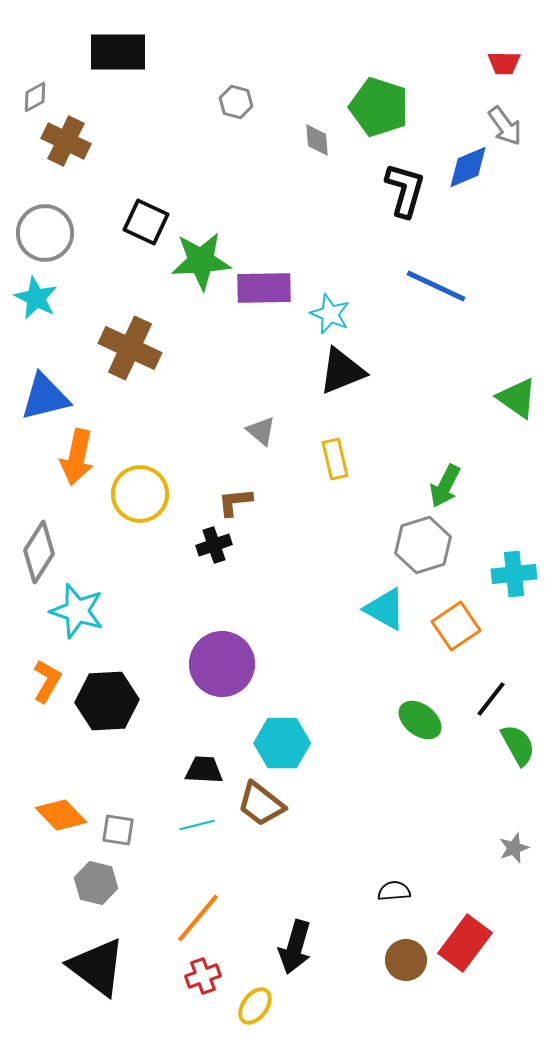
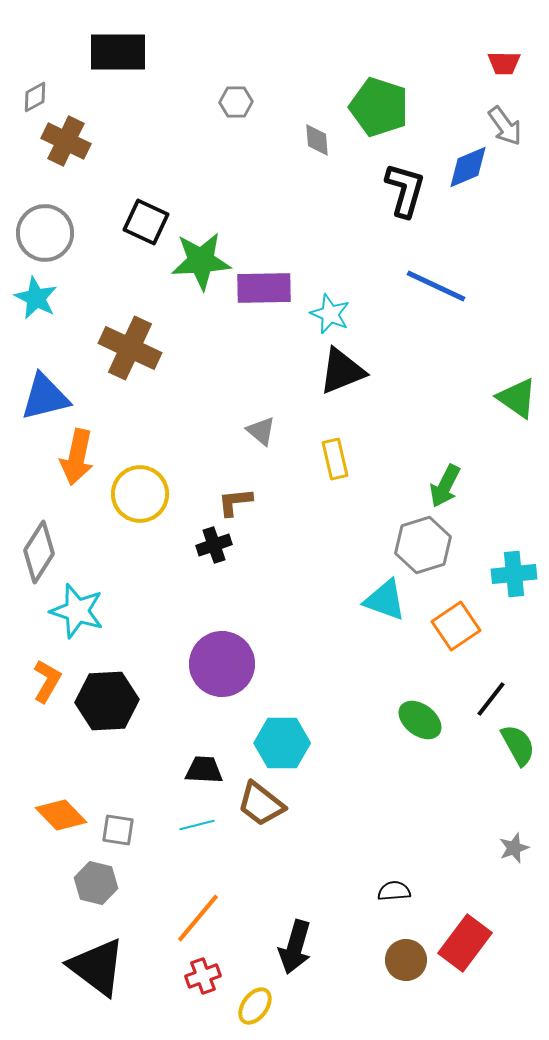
gray hexagon at (236, 102): rotated 16 degrees counterclockwise
cyan triangle at (385, 609): moved 9 px up; rotated 9 degrees counterclockwise
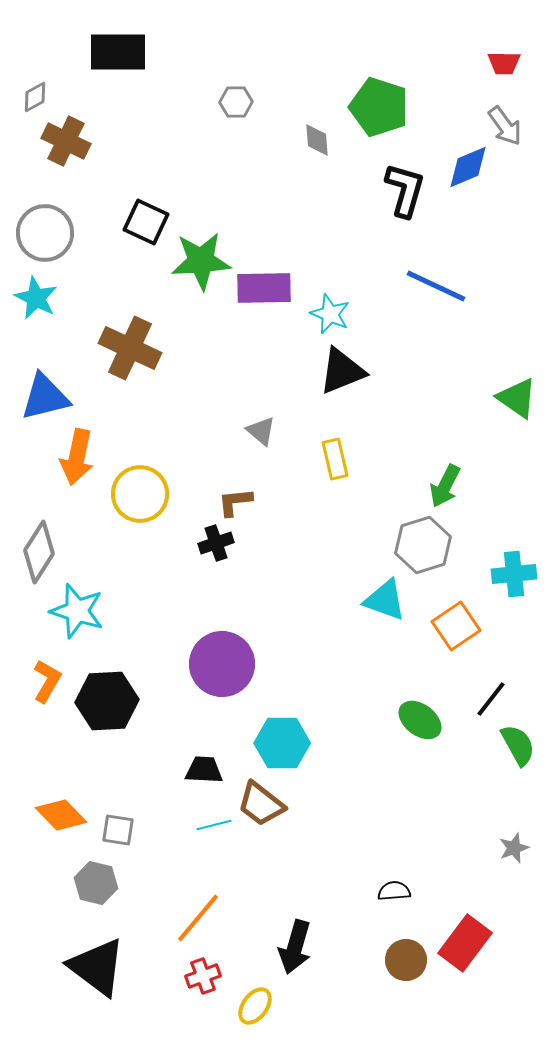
black cross at (214, 545): moved 2 px right, 2 px up
cyan line at (197, 825): moved 17 px right
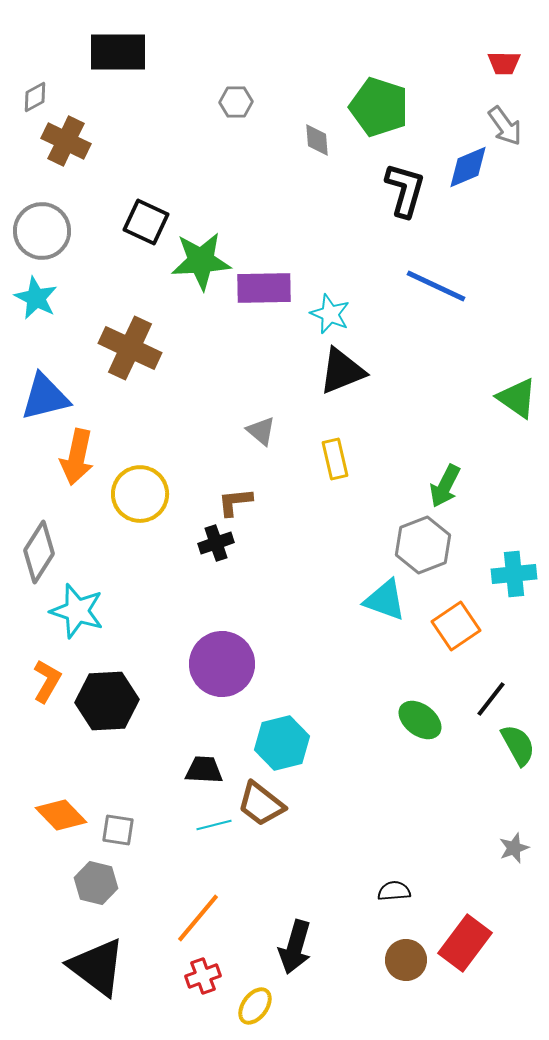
gray circle at (45, 233): moved 3 px left, 2 px up
gray hexagon at (423, 545): rotated 4 degrees counterclockwise
cyan hexagon at (282, 743): rotated 14 degrees counterclockwise
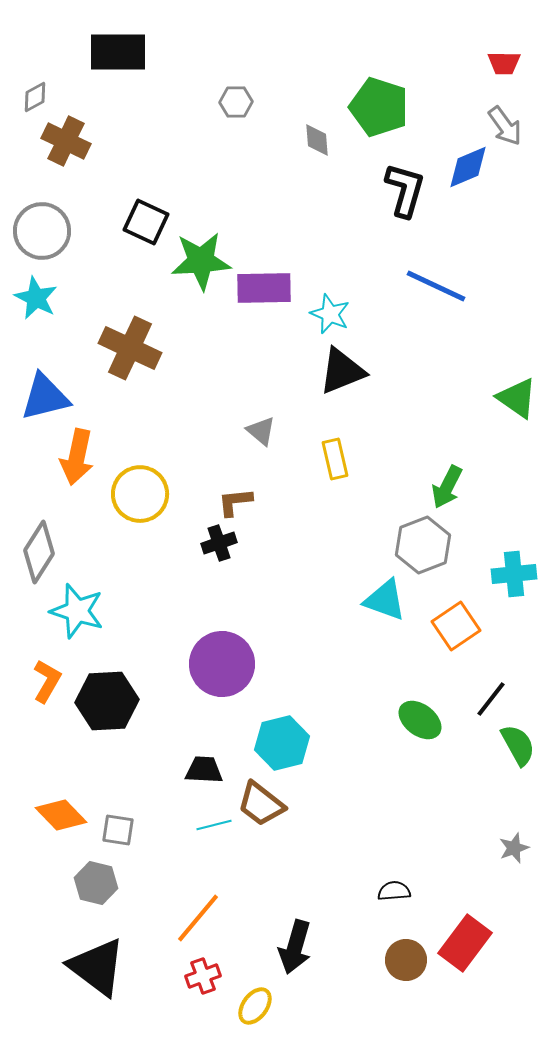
green arrow at (445, 486): moved 2 px right, 1 px down
black cross at (216, 543): moved 3 px right
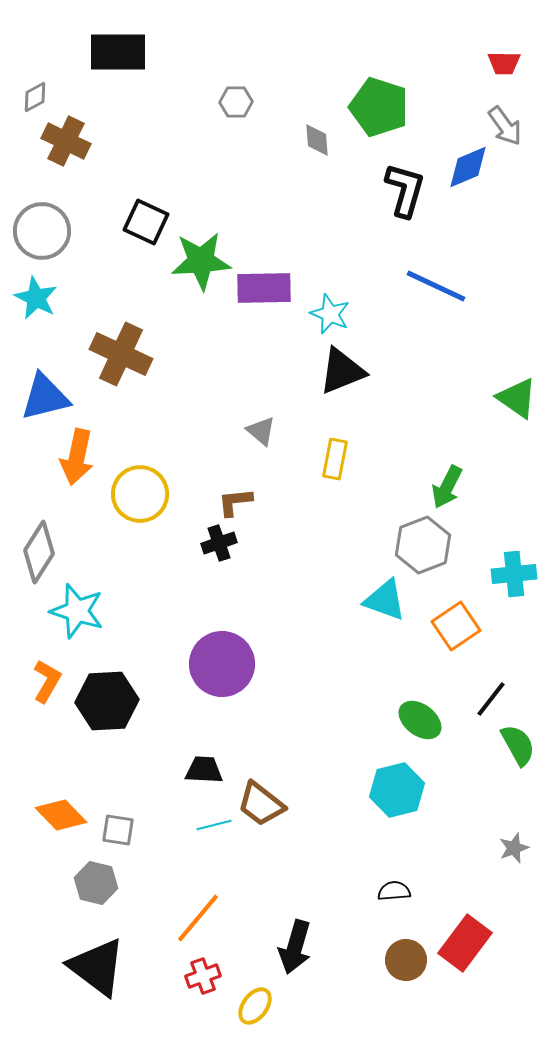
brown cross at (130, 348): moved 9 px left, 6 px down
yellow rectangle at (335, 459): rotated 24 degrees clockwise
cyan hexagon at (282, 743): moved 115 px right, 47 px down
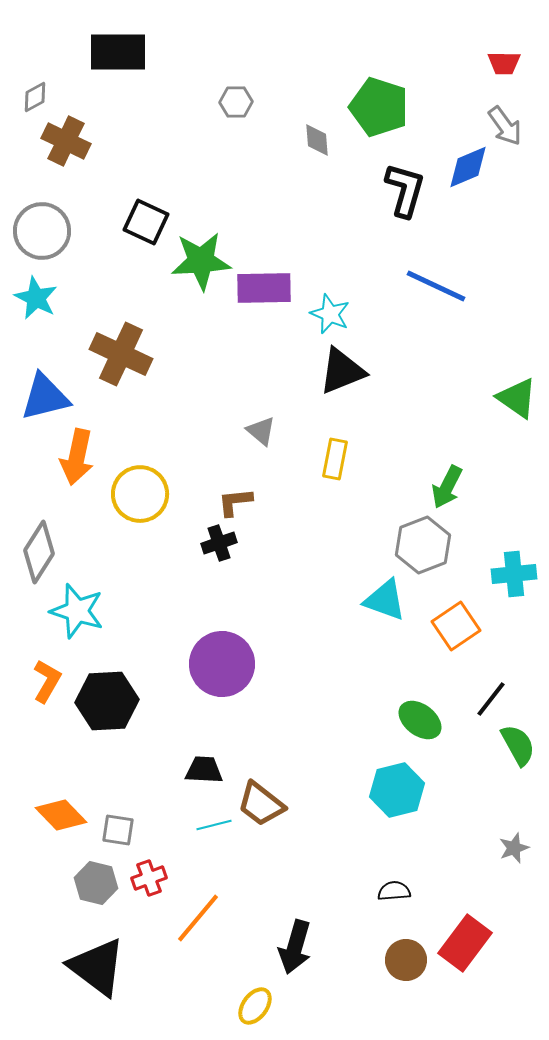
red cross at (203, 976): moved 54 px left, 98 px up
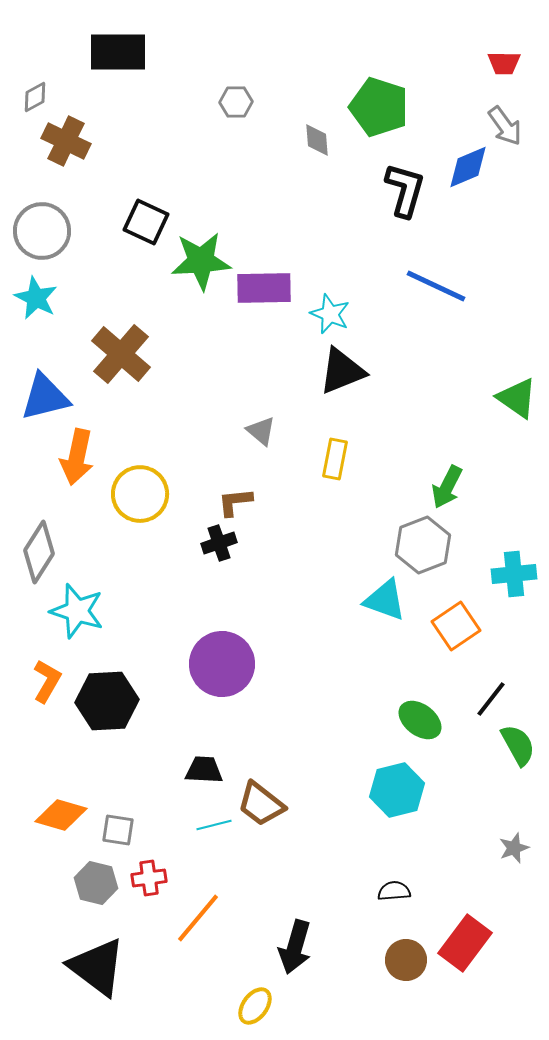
brown cross at (121, 354): rotated 16 degrees clockwise
orange diamond at (61, 815): rotated 30 degrees counterclockwise
red cross at (149, 878): rotated 12 degrees clockwise
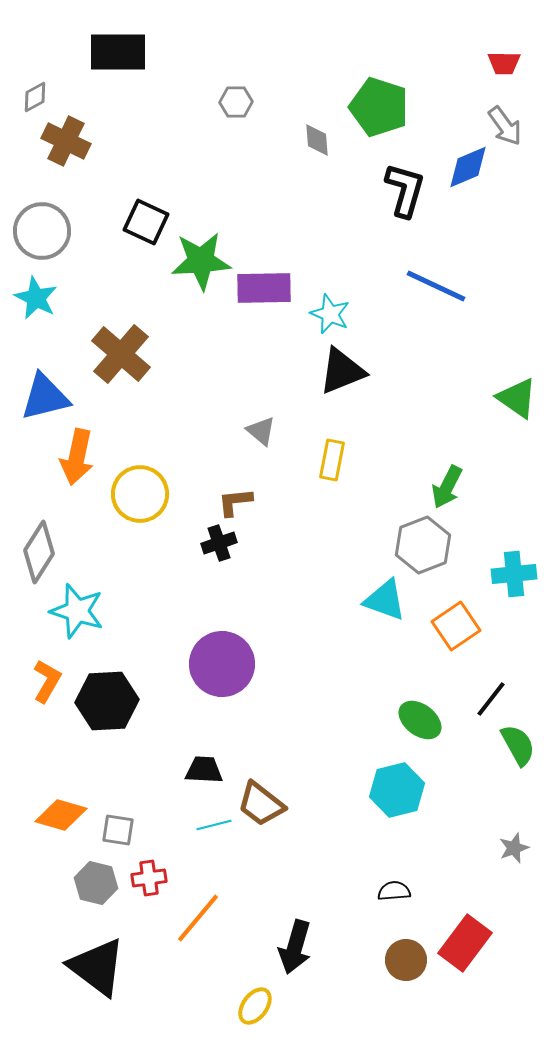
yellow rectangle at (335, 459): moved 3 px left, 1 px down
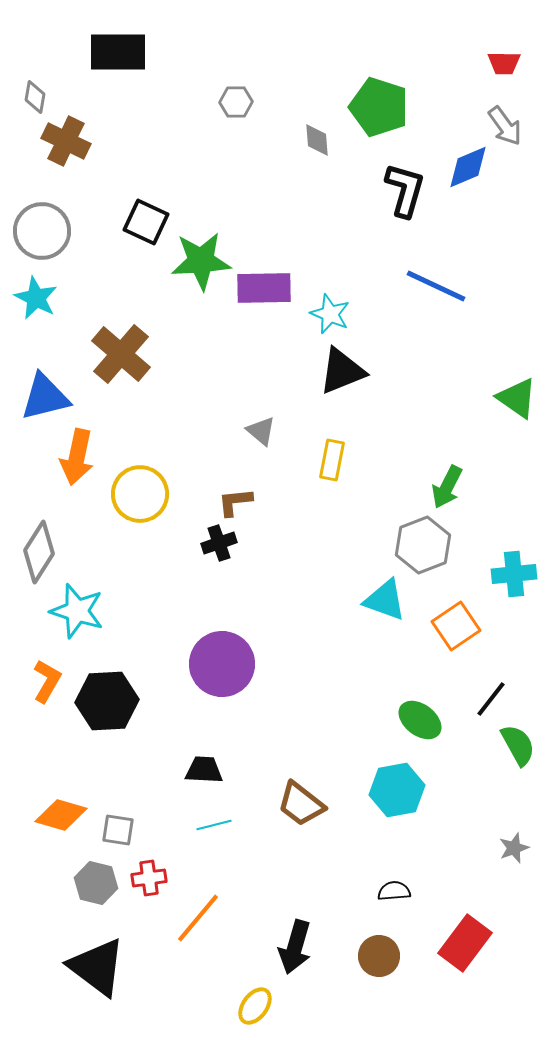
gray diamond at (35, 97): rotated 52 degrees counterclockwise
cyan hexagon at (397, 790): rotated 4 degrees clockwise
brown trapezoid at (261, 804): moved 40 px right
brown circle at (406, 960): moved 27 px left, 4 px up
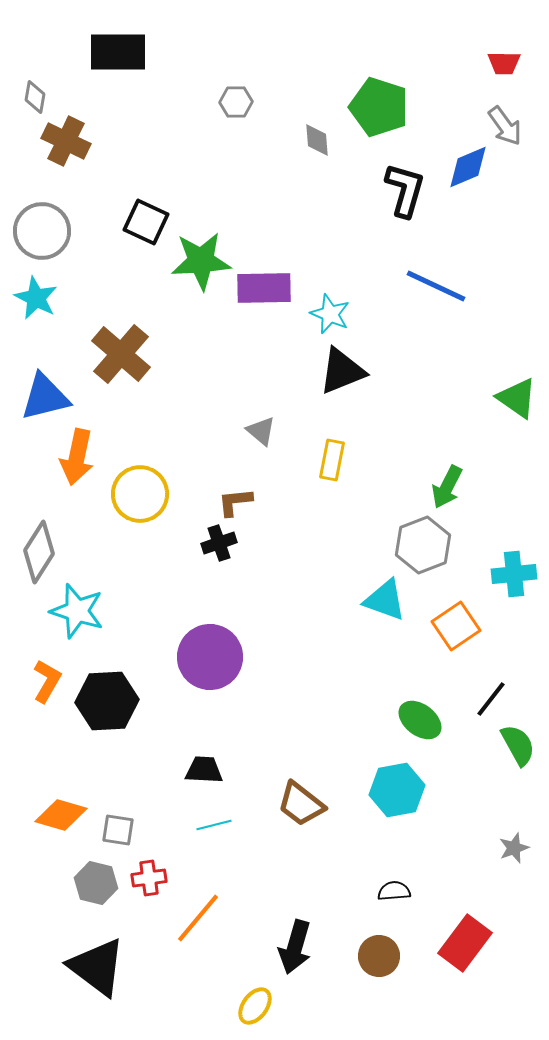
purple circle at (222, 664): moved 12 px left, 7 px up
